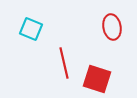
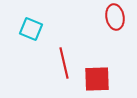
red ellipse: moved 3 px right, 10 px up
red square: rotated 20 degrees counterclockwise
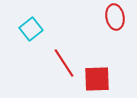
cyan square: rotated 30 degrees clockwise
red line: rotated 20 degrees counterclockwise
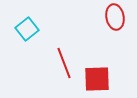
cyan square: moved 4 px left
red line: rotated 12 degrees clockwise
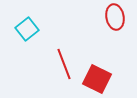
red line: moved 1 px down
red square: rotated 28 degrees clockwise
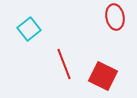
cyan square: moved 2 px right
red square: moved 6 px right, 3 px up
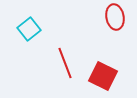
red line: moved 1 px right, 1 px up
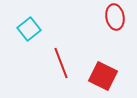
red line: moved 4 px left
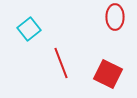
red ellipse: rotated 10 degrees clockwise
red square: moved 5 px right, 2 px up
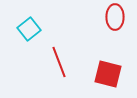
red line: moved 2 px left, 1 px up
red square: rotated 12 degrees counterclockwise
